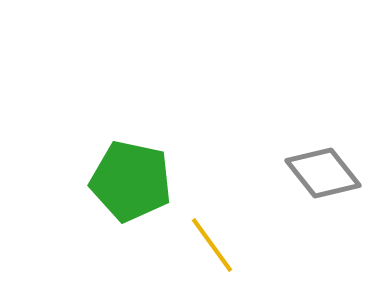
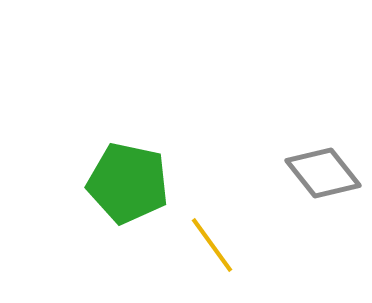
green pentagon: moved 3 px left, 2 px down
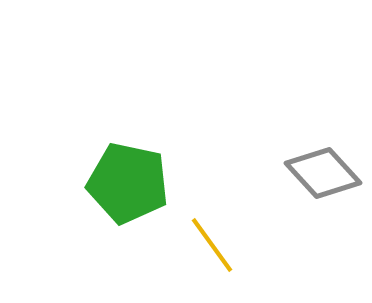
gray diamond: rotated 4 degrees counterclockwise
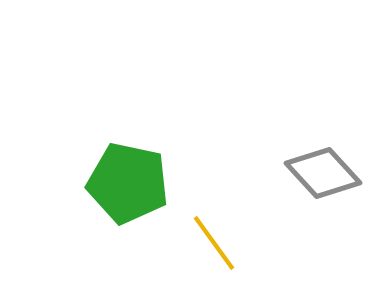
yellow line: moved 2 px right, 2 px up
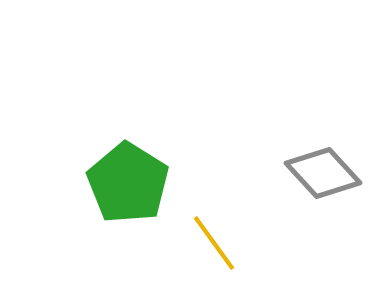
green pentagon: rotated 20 degrees clockwise
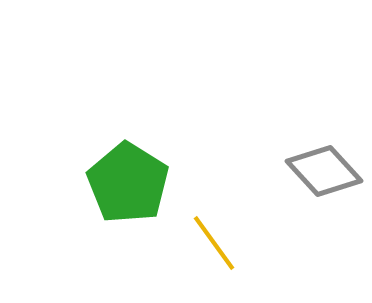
gray diamond: moved 1 px right, 2 px up
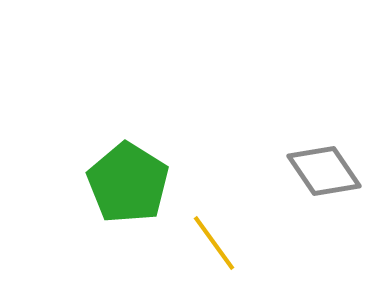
gray diamond: rotated 8 degrees clockwise
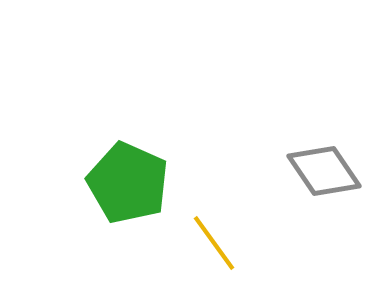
green pentagon: rotated 8 degrees counterclockwise
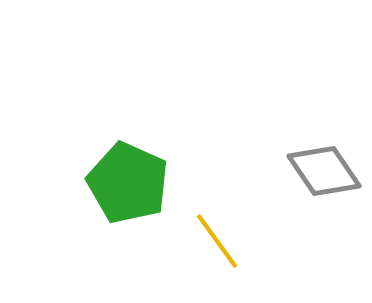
yellow line: moved 3 px right, 2 px up
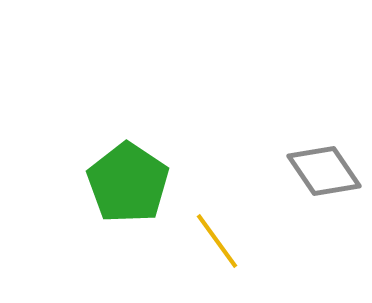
green pentagon: rotated 10 degrees clockwise
